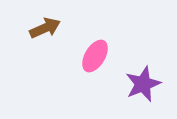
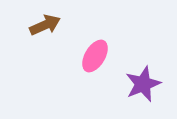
brown arrow: moved 3 px up
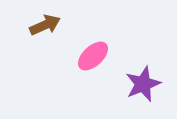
pink ellipse: moved 2 px left; rotated 16 degrees clockwise
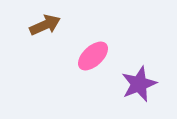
purple star: moved 4 px left
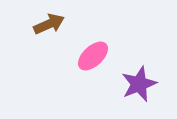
brown arrow: moved 4 px right, 1 px up
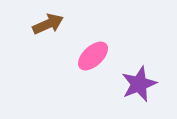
brown arrow: moved 1 px left
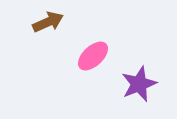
brown arrow: moved 2 px up
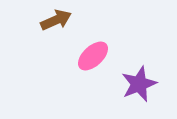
brown arrow: moved 8 px right, 2 px up
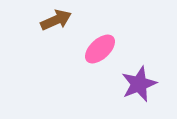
pink ellipse: moved 7 px right, 7 px up
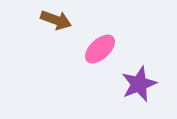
brown arrow: rotated 44 degrees clockwise
